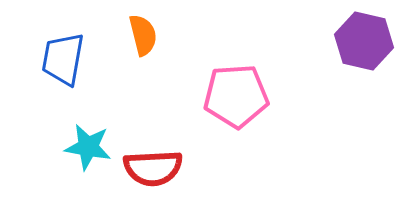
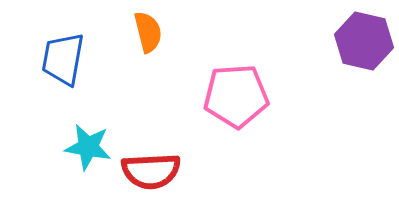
orange semicircle: moved 5 px right, 3 px up
red semicircle: moved 2 px left, 3 px down
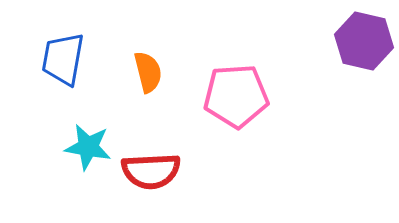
orange semicircle: moved 40 px down
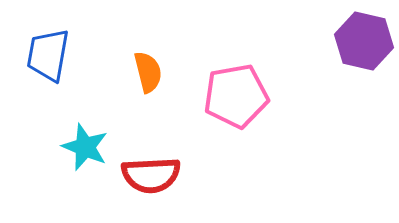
blue trapezoid: moved 15 px left, 4 px up
pink pentagon: rotated 6 degrees counterclockwise
cyan star: moved 3 px left; rotated 12 degrees clockwise
red semicircle: moved 4 px down
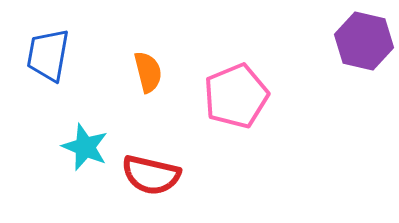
pink pentagon: rotated 12 degrees counterclockwise
red semicircle: rotated 16 degrees clockwise
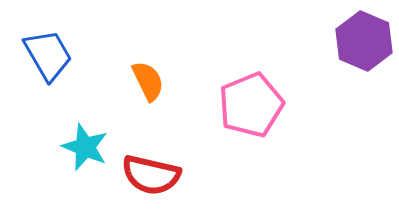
purple hexagon: rotated 10 degrees clockwise
blue trapezoid: rotated 140 degrees clockwise
orange semicircle: moved 9 px down; rotated 12 degrees counterclockwise
pink pentagon: moved 15 px right, 9 px down
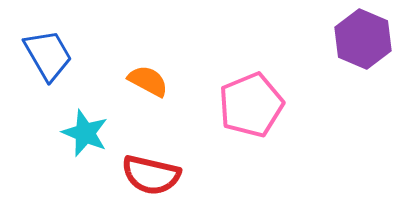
purple hexagon: moved 1 px left, 2 px up
orange semicircle: rotated 36 degrees counterclockwise
cyan star: moved 14 px up
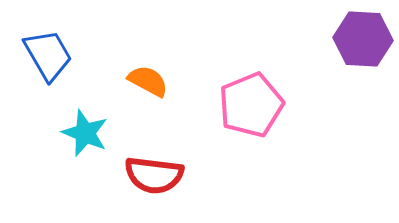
purple hexagon: rotated 20 degrees counterclockwise
red semicircle: moved 3 px right; rotated 6 degrees counterclockwise
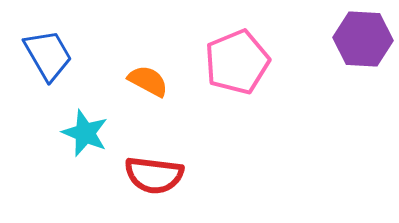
pink pentagon: moved 14 px left, 43 px up
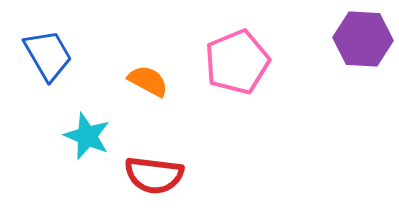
cyan star: moved 2 px right, 3 px down
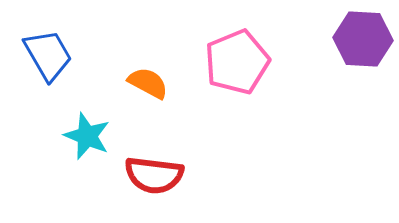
orange semicircle: moved 2 px down
